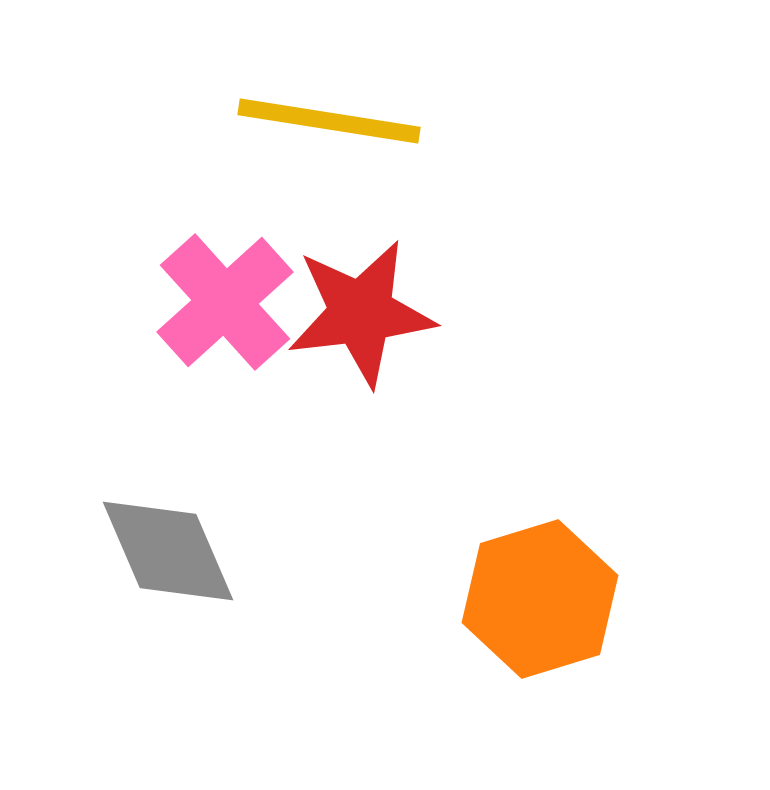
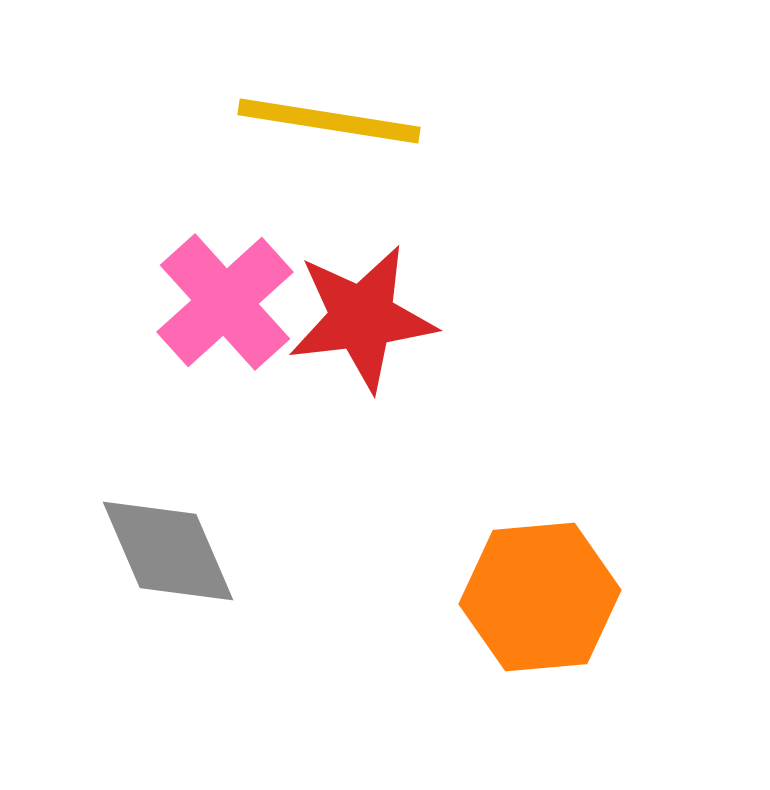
red star: moved 1 px right, 5 px down
orange hexagon: moved 2 px up; rotated 12 degrees clockwise
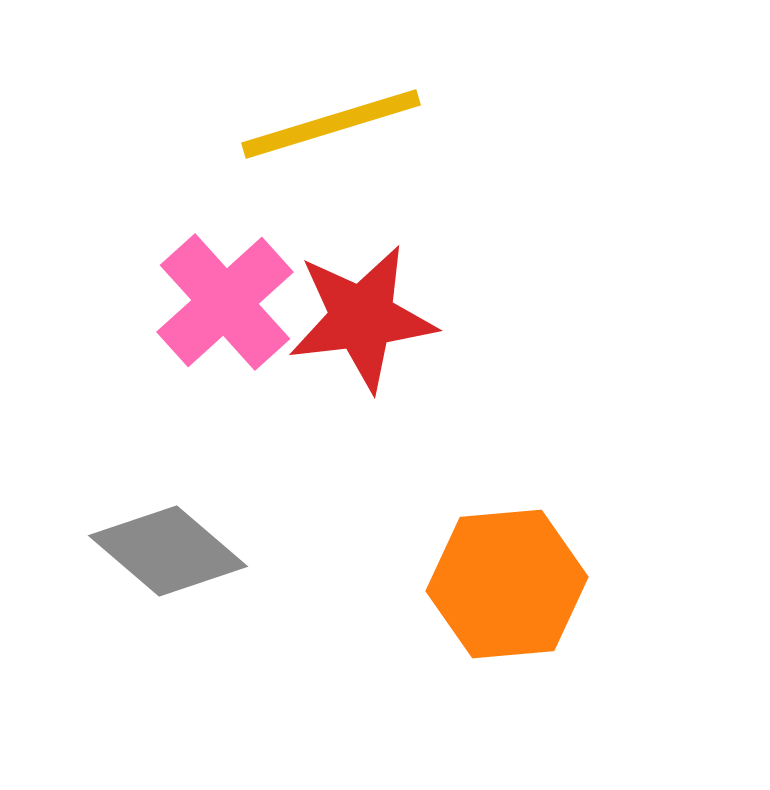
yellow line: moved 2 px right, 3 px down; rotated 26 degrees counterclockwise
gray diamond: rotated 26 degrees counterclockwise
orange hexagon: moved 33 px left, 13 px up
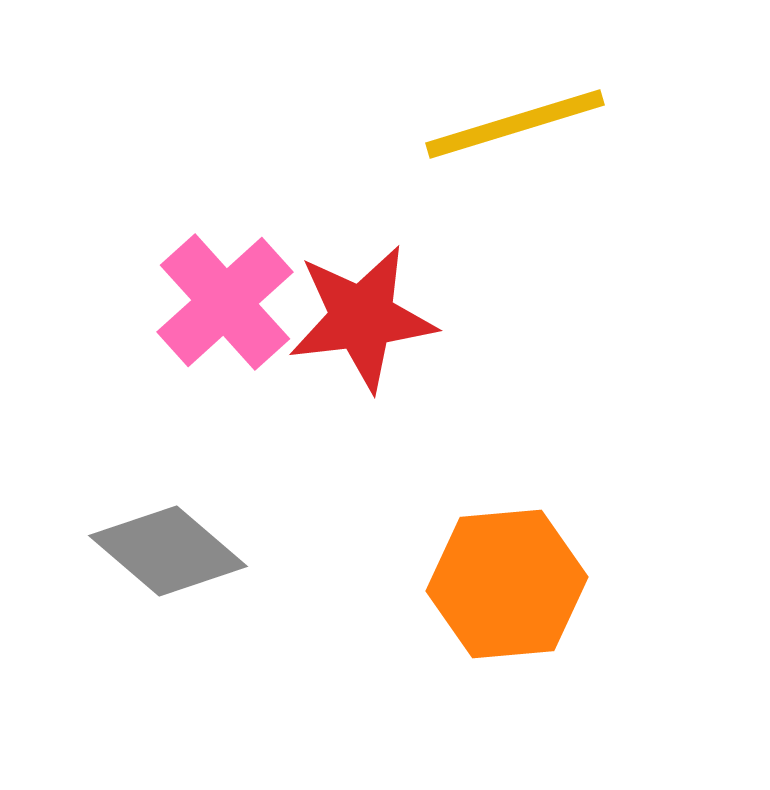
yellow line: moved 184 px right
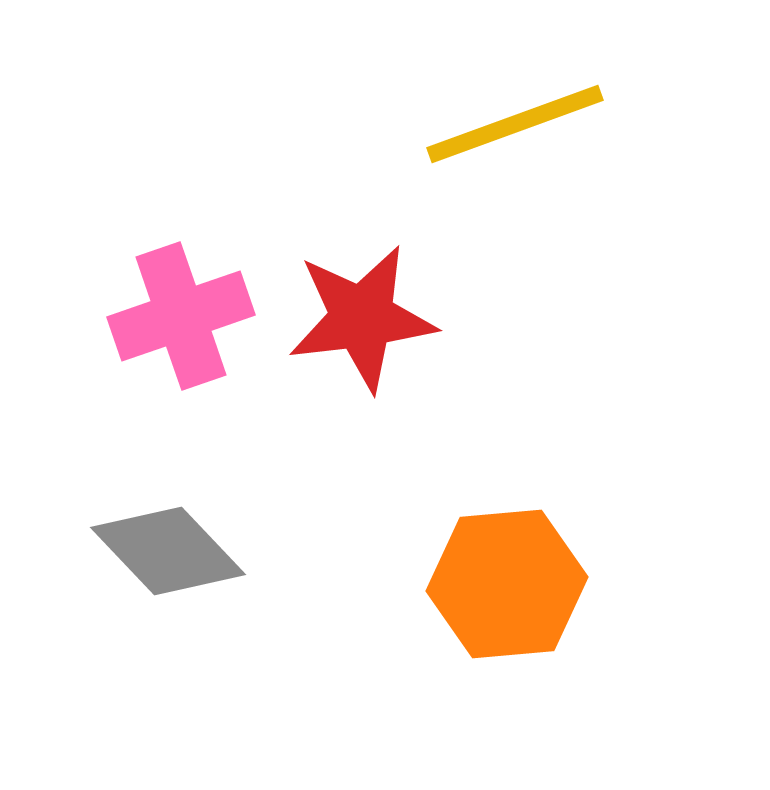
yellow line: rotated 3 degrees counterclockwise
pink cross: moved 44 px left, 14 px down; rotated 23 degrees clockwise
gray diamond: rotated 6 degrees clockwise
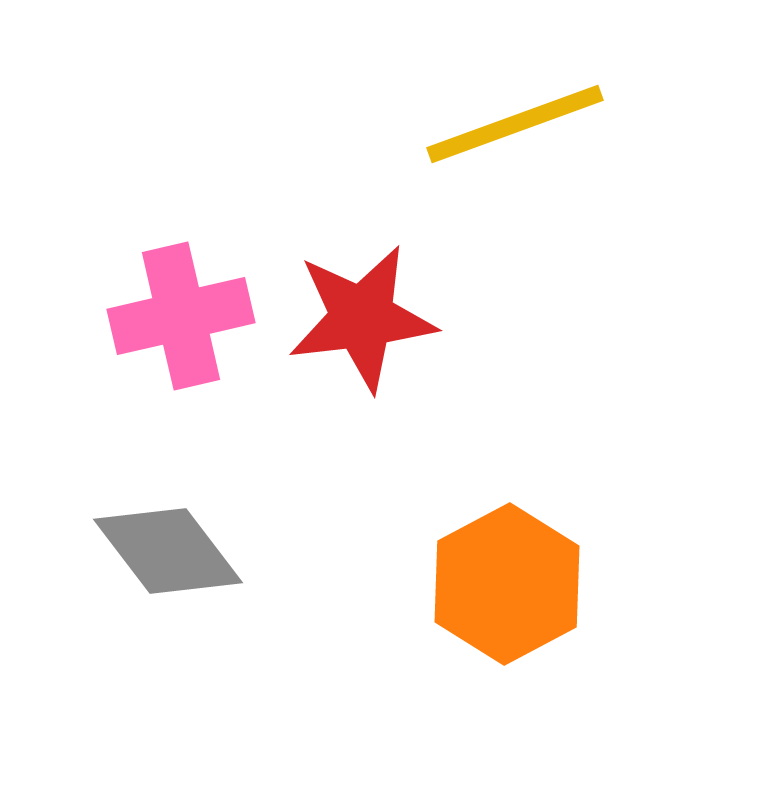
pink cross: rotated 6 degrees clockwise
gray diamond: rotated 6 degrees clockwise
orange hexagon: rotated 23 degrees counterclockwise
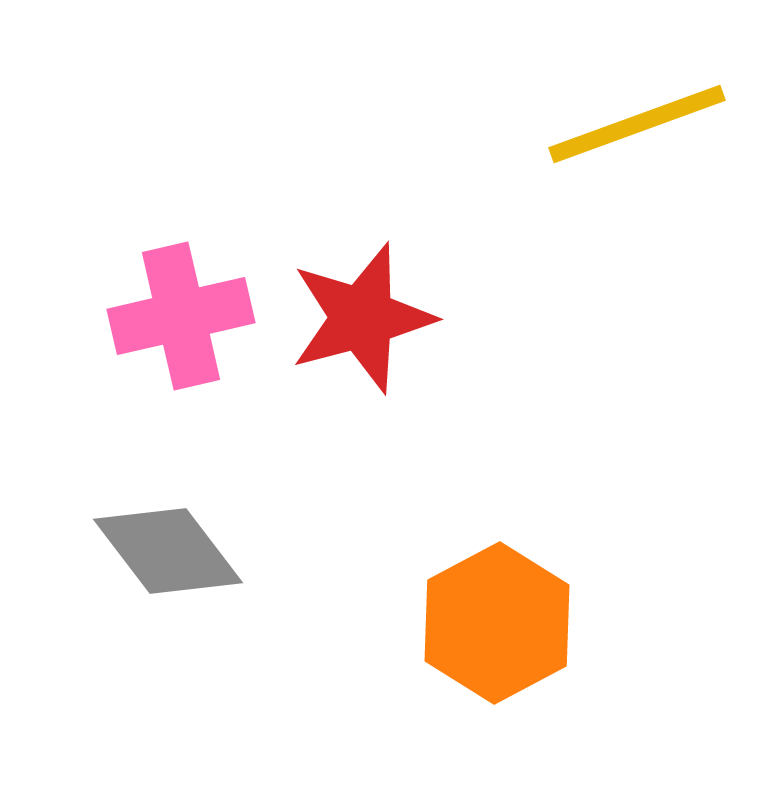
yellow line: moved 122 px right
red star: rotated 8 degrees counterclockwise
orange hexagon: moved 10 px left, 39 px down
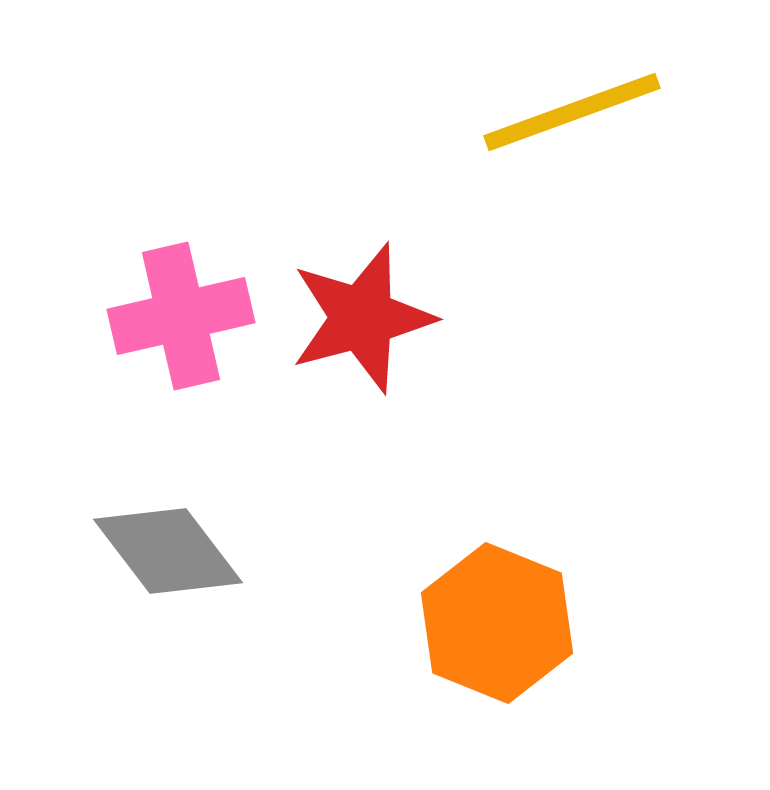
yellow line: moved 65 px left, 12 px up
orange hexagon: rotated 10 degrees counterclockwise
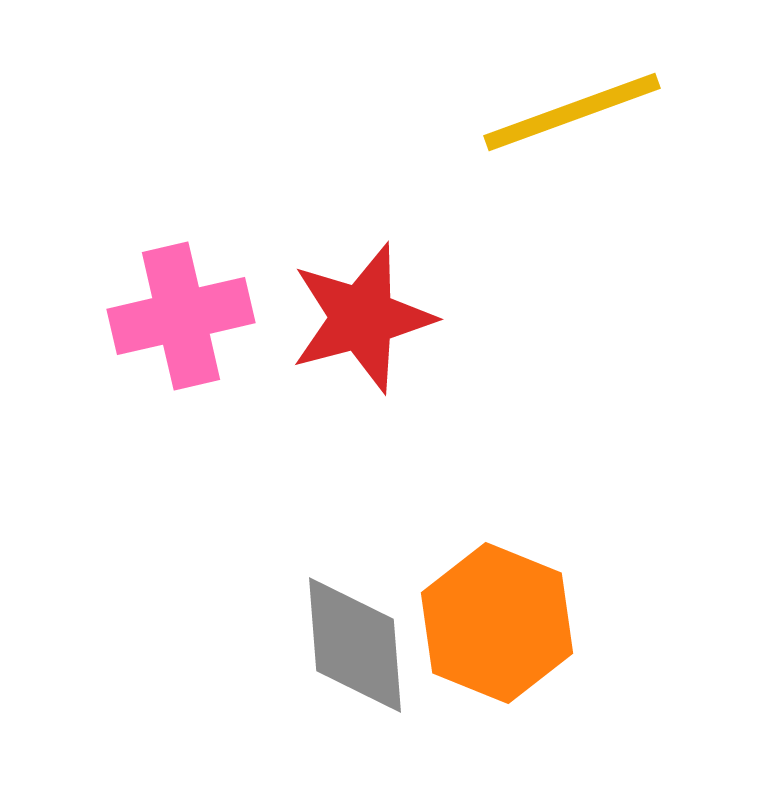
gray diamond: moved 187 px right, 94 px down; rotated 33 degrees clockwise
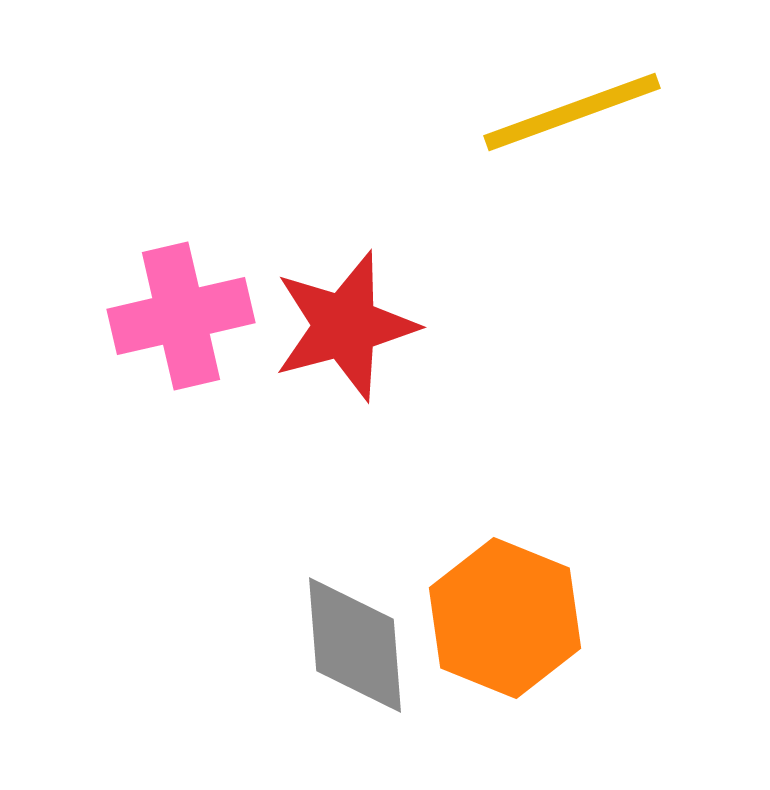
red star: moved 17 px left, 8 px down
orange hexagon: moved 8 px right, 5 px up
